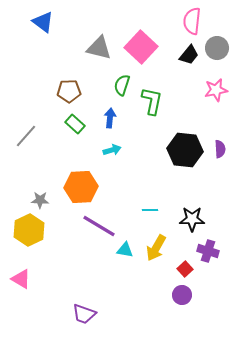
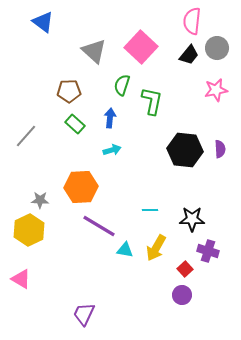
gray triangle: moved 5 px left, 3 px down; rotated 28 degrees clockwise
purple trapezoid: rotated 95 degrees clockwise
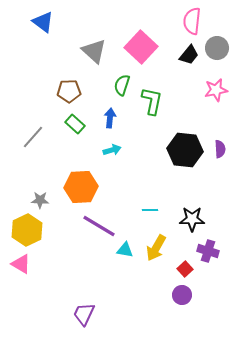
gray line: moved 7 px right, 1 px down
yellow hexagon: moved 2 px left
pink triangle: moved 15 px up
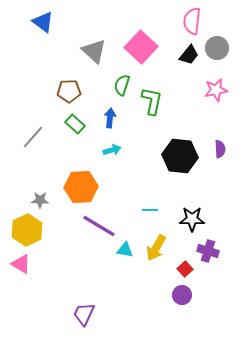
black hexagon: moved 5 px left, 6 px down
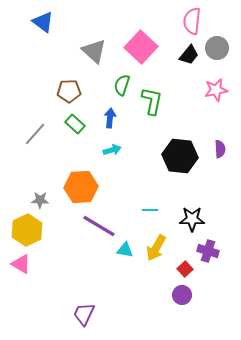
gray line: moved 2 px right, 3 px up
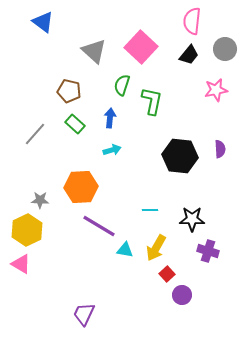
gray circle: moved 8 px right, 1 px down
brown pentagon: rotated 15 degrees clockwise
red square: moved 18 px left, 5 px down
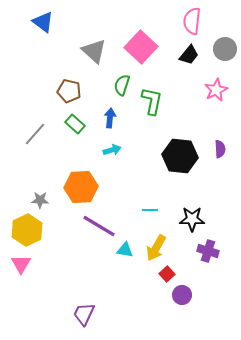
pink star: rotated 15 degrees counterclockwise
pink triangle: rotated 30 degrees clockwise
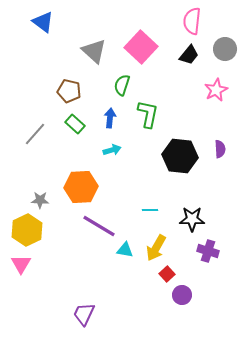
green L-shape: moved 4 px left, 13 px down
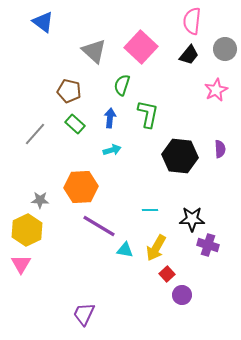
purple cross: moved 6 px up
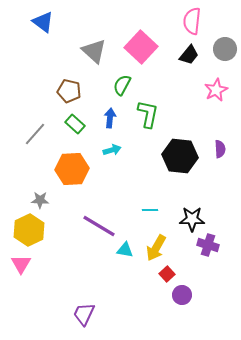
green semicircle: rotated 10 degrees clockwise
orange hexagon: moved 9 px left, 18 px up
yellow hexagon: moved 2 px right
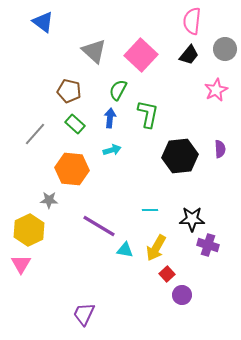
pink square: moved 8 px down
green semicircle: moved 4 px left, 5 px down
black hexagon: rotated 12 degrees counterclockwise
orange hexagon: rotated 8 degrees clockwise
gray star: moved 9 px right
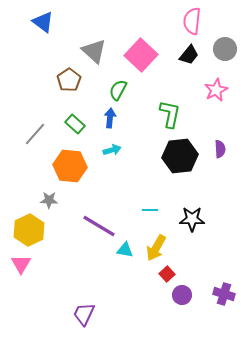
brown pentagon: moved 11 px up; rotated 25 degrees clockwise
green L-shape: moved 22 px right
orange hexagon: moved 2 px left, 3 px up
purple cross: moved 16 px right, 49 px down
